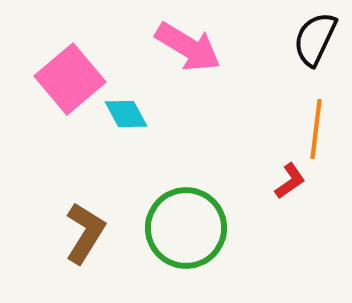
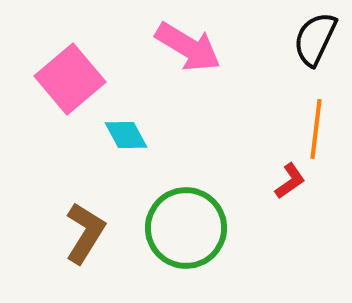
cyan diamond: moved 21 px down
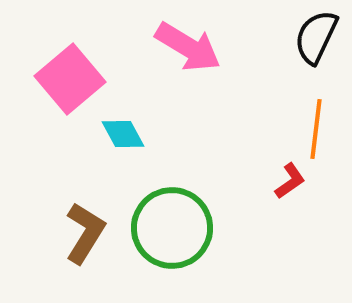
black semicircle: moved 1 px right, 2 px up
cyan diamond: moved 3 px left, 1 px up
green circle: moved 14 px left
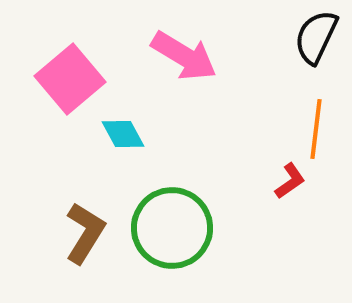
pink arrow: moved 4 px left, 9 px down
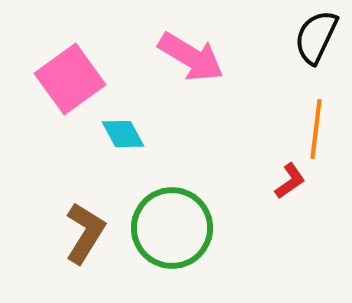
pink arrow: moved 7 px right, 1 px down
pink square: rotated 4 degrees clockwise
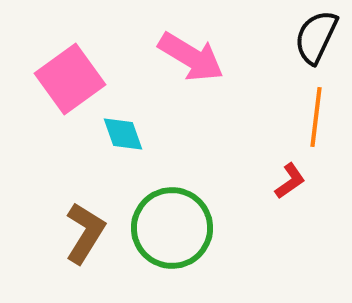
orange line: moved 12 px up
cyan diamond: rotated 9 degrees clockwise
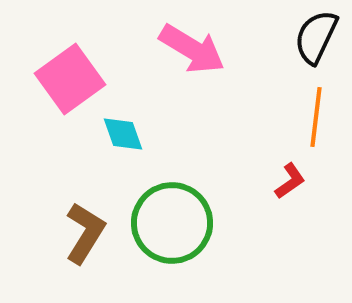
pink arrow: moved 1 px right, 8 px up
green circle: moved 5 px up
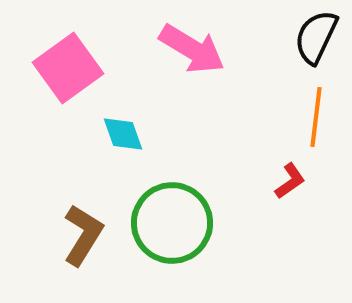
pink square: moved 2 px left, 11 px up
brown L-shape: moved 2 px left, 2 px down
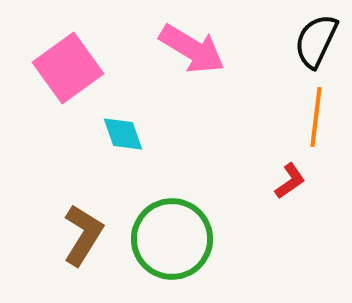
black semicircle: moved 4 px down
green circle: moved 16 px down
